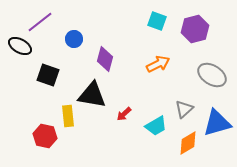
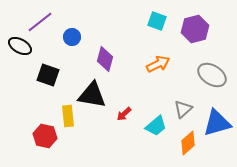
blue circle: moved 2 px left, 2 px up
gray triangle: moved 1 px left
cyan trapezoid: rotated 10 degrees counterclockwise
orange diamond: rotated 10 degrees counterclockwise
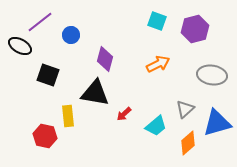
blue circle: moved 1 px left, 2 px up
gray ellipse: rotated 24 degrees counterclockwise
black triangle: moved 3 px right, 2 px up
gray triangle: moved 2 px right
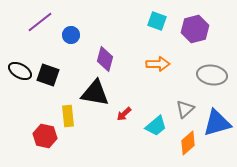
black ellipse: moved 25 px down
orange arrow: rotated 25 degrees clockwise
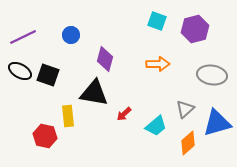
purple line: moved 17 px left, 15 px down; rotated 12 degrees clockwise
black triangle: moved 1 px left
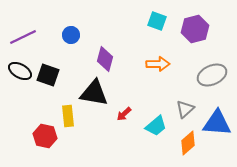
gray ellipse: rotated 32 degrees counterclockwise
blue triangle: rotated 20 degrees clockwise
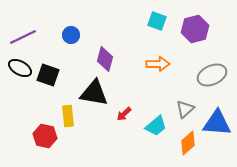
black ellipse: moved 3 px up
